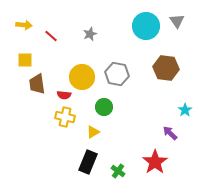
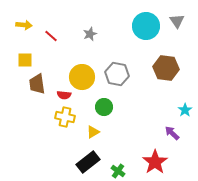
purple arrow: moved 2 px right
black rectangle: rotated 30 degrees clockwise
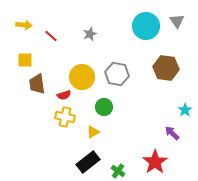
red semicircle: rotated 24 degrees counterclockwise
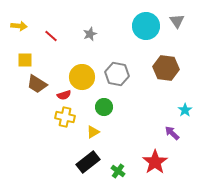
yellow arrow: moved 5 px left, 1 px down
brown trapezoid: rotated 50 degrees counterclockwise
